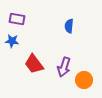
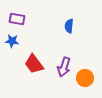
orange circle: moved 1 px right, 2 px up
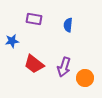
purple rectangle: moved 17 px right
blue semicircle: moved 1 px left, 1 px up
blue star: rotated 16 degrees counterclockwise
red trapezoid: rotated 15 degrees counterclockwise
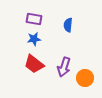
blue star: moved 22 px right, 2 px up
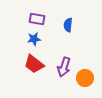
purple rectangle: moved 3 px right
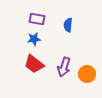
orange circle: moved 2 px right, 4 px up
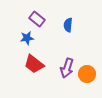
purple rectangle: rotated 28 degrees clockwise
blue star: moved 7 px left, 1 px up
purple arrow: moved 3 px right, 1 px down
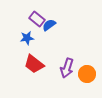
blue semicircle: moved 19 px left; rotated 48 degrees clockwise
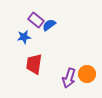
purple rectangle: moved 1 px left, 1 px down
blue star: moved 3 px left, 1 px up
red trapezoid: rotated 60 degrees clockwise
purple arrow: moved 2 px right, 10 px down
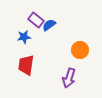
red trapezoid: moved 8 px left, 1 px down
orange circle: moved 7 px left, 24 px up
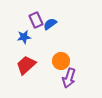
purple rectangle: rotated 28 degrees clockwise
blue semicircle: moved 1 px right, 1 px up
orange circle: moved 19 px left, 11 px down
red trapezoid: rotated 40 degrees clockwise
